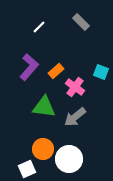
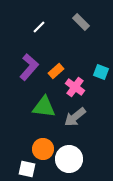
white square: rotated 36 degrees clockwise
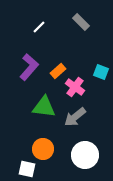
orange rectangle: moved 2 px right
white circle: moved 16 px right, 4 px up
